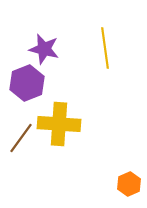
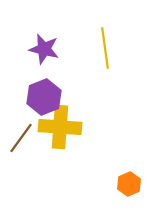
purple hexagon: moved 17 px right, 14 px down
yellow cross: moved 1 px right, 3 px down
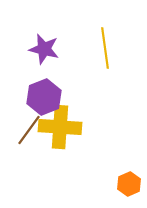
brown line: moved 8 px right, 8 px up
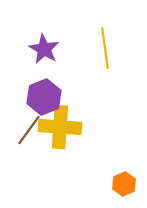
purple star: rotated 16 degrees clockwise
orange hexagon: moved 5 px left
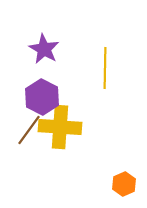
yellow line: moved 20 px down; rotated 9 degrees clockwise
purple hexagon: moved 2 px left; rotated 12 degrees counterclockwise
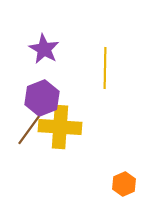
purple hexagon: moved 1 px down; rotated 12 degrees clockwise
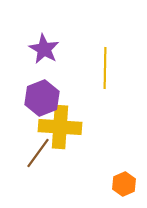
brown line: moved 9 px right, 23 px down
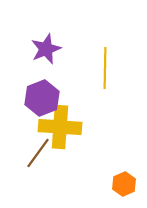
purple star: moved 2 px right; rotated 20 degrees clockwise
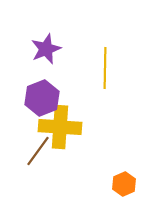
brown line: moved 2 px up
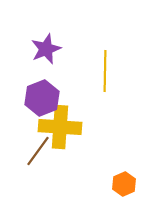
yellow line: moved 3 px down
